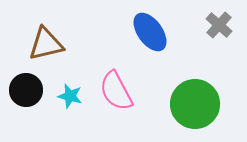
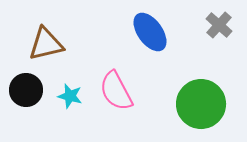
green circle: moved 6 px right
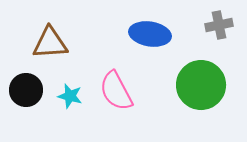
gray cross: rotated 36 degrees clockwise
blue ellipse: moved 2 px down; rotated 45 degrees counterclockwise
brown triangle: moved 4 px right, 1 px up; rotated 9 degrees clockwise
green circle: moved 19 px up
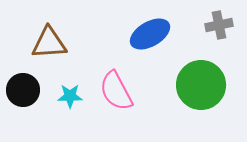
blue ellipse: rotated 39 degrees counterclockwise
brown triangle: moved 1 px left
black circle: moved 3 px left
cyan star: rotated 15 degrees counterclockwise
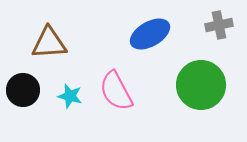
cyan star: rotated 15 degrees clockwise
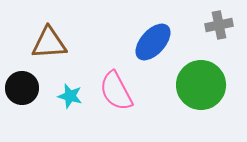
blue ellipse: moved 3 px right, 8 px down; rotated 18 degrees counterclockwise
black circle: moved 1 px left, 2 px up
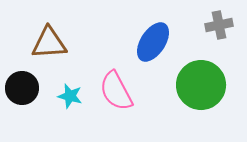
blue ellipse: rotated 9 degrees counterclockwise
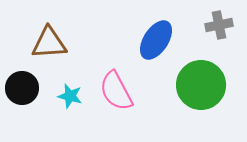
blue ellipse: moved 3 px right, 2 px up
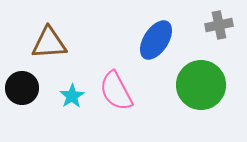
cyan star: moved 2 px right; rotated 25 degrees clockwise
